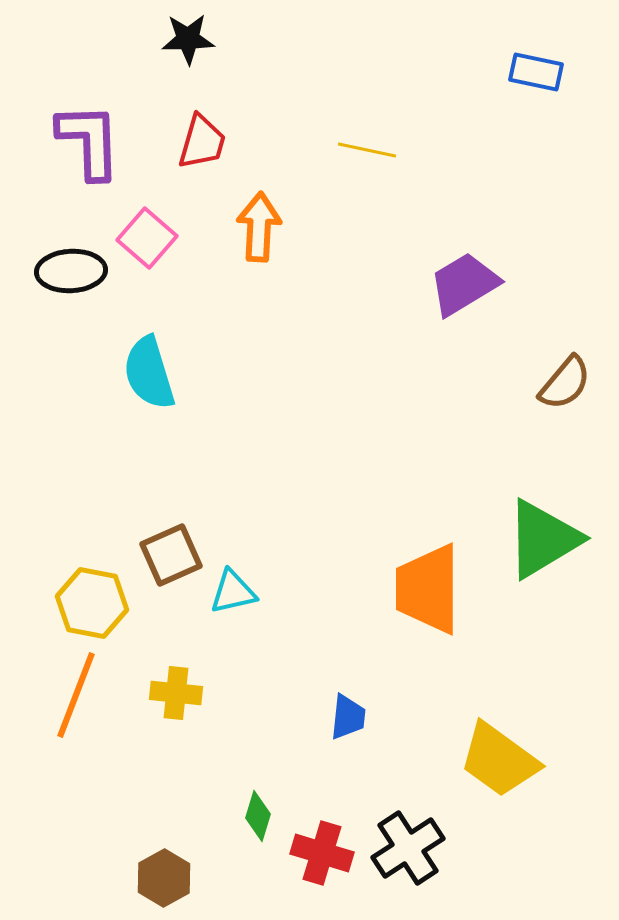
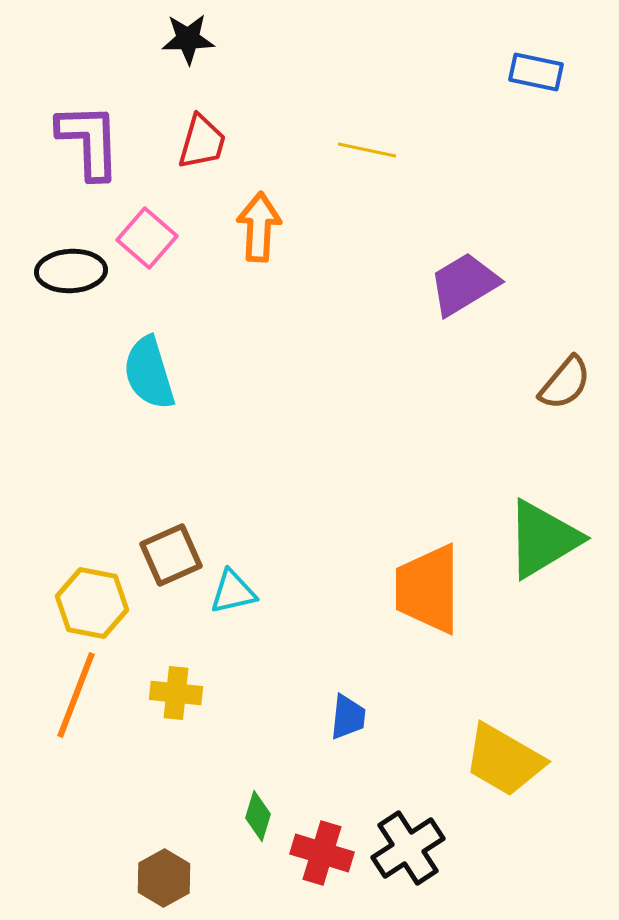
yellow trapezoid: moved 5 px right; rotated 6 degrees counterclockwise
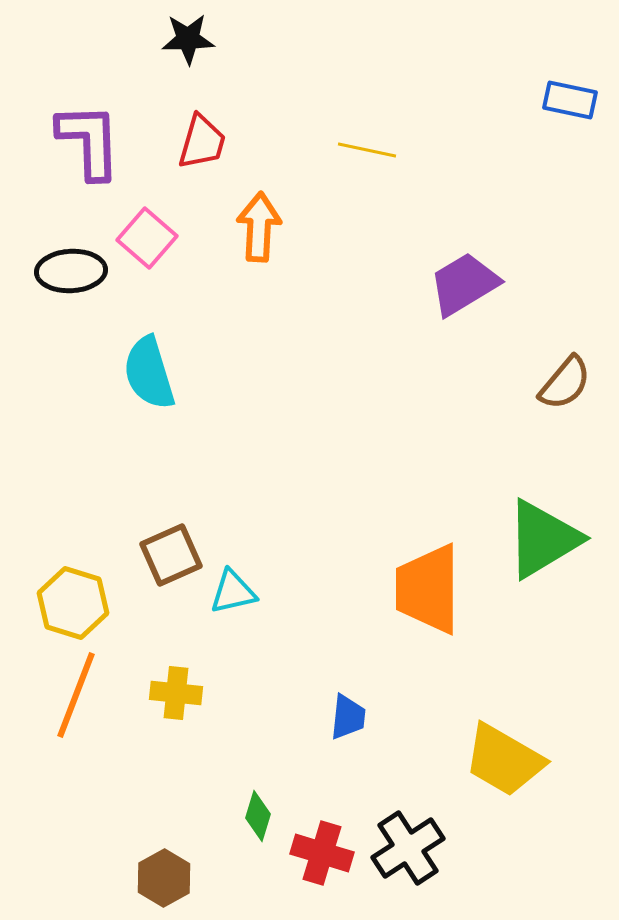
blue rectangle: moved 34 px right, 28 px down
yellow hexagon: moved 19 px left; rotated 6 degrees clockwise
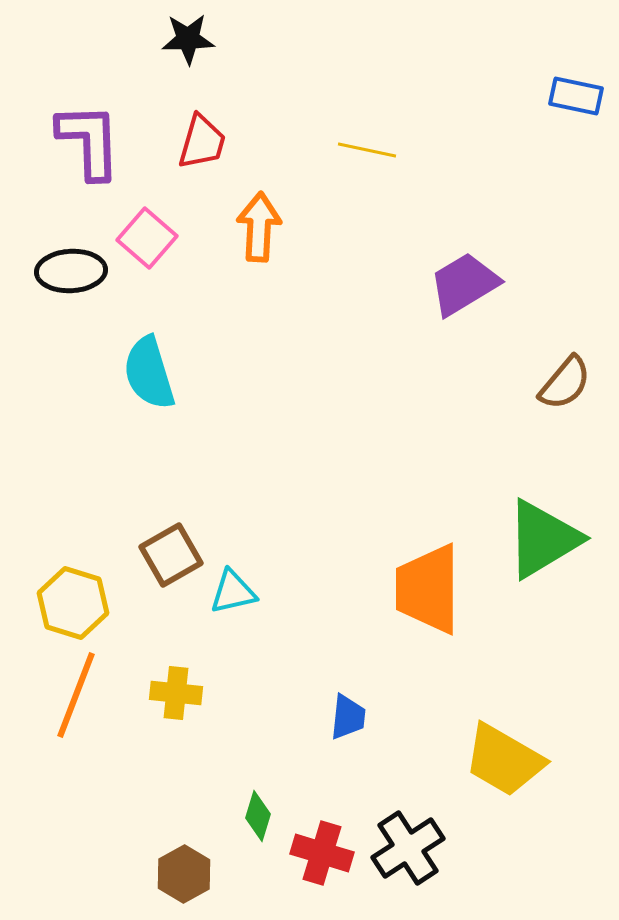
blue rectangle: moved 6 px right, 4 px up
brown square: rotated 6 degrees counterclockwise
brown hexagon: moved 20 px right, 4 px up
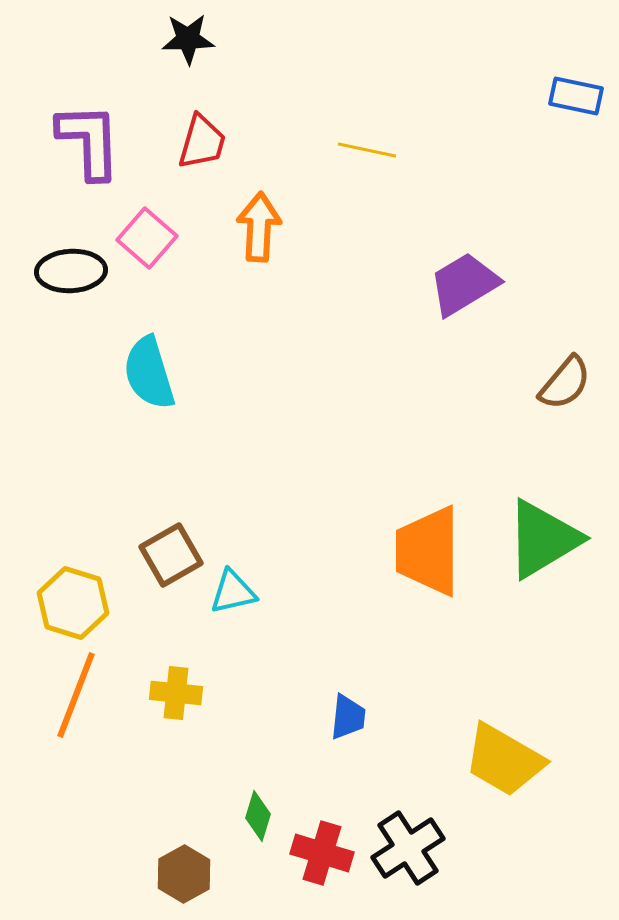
orange trapezoid: moved 38 px up
